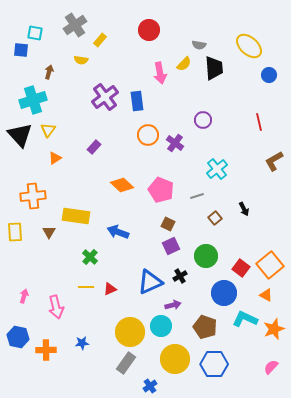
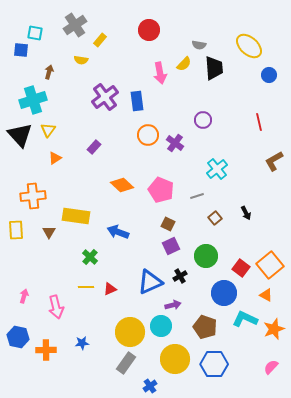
black arrow at (244, 209): moved 2 px right, 4 px down
yellow rectangle at (15, 232): moved 1 px right, 2 px up
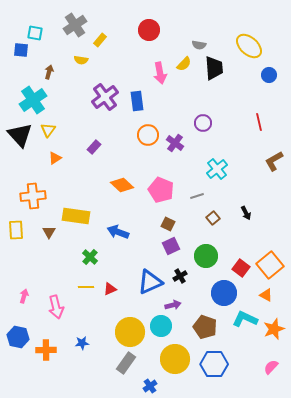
cyan cross at (33, 100): rotated 16 degrees counterclockwise
purple circle at (203, 120): moved 3 px down
brown square at (215, 218): moved 2 px left
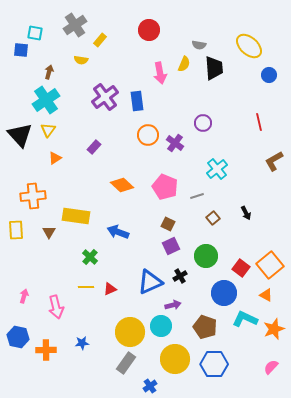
yellow semicircle at (184, 64): rotated 21 degrees counterclockwise
cyan cross at (33, 100): moved 13 px right
pink pentagon at (161, 190): moved 4 px right, 3 px up
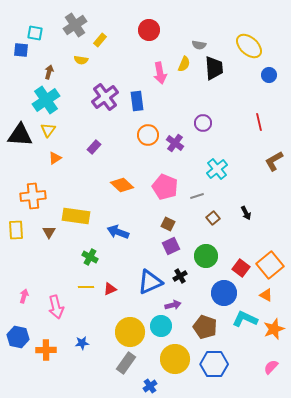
black triangle at (20, 135): rotated 44 degrees counterclockwise
green cross at (90, 257): rotated 14 degrees counterclockwise
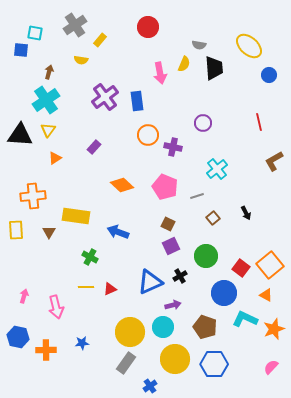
red circle at (149, 30): moved 1 px left, 3 px up
purple cross at (175, 143): moved 2 px left, 4 px down; rotated 24 degrees counterclockwise
cyan circle at (161, 326): moved 2 px right, 1 px down
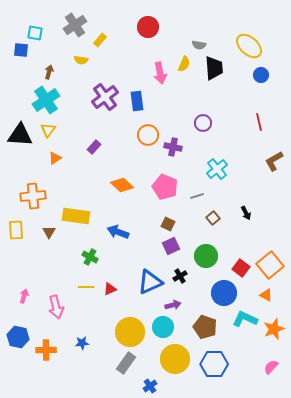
blue circle at (269, 75): moved 8 px left
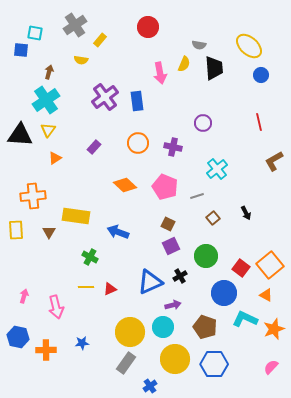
orange circle at (148, 135): moved 10 px left, 8 px down
orange diamond at (122, 185): moved 3 px right
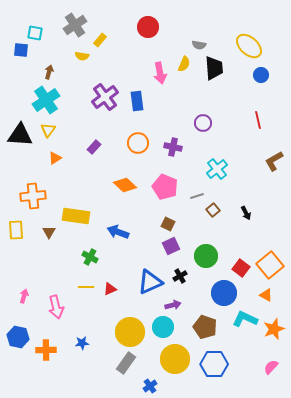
yellow semicircle at (81, 60): moved 1 px right, 4 px up
red line at (259, 122): moved 1 px left, 2 px up
brown square at (213, 218): moved 8 px up
